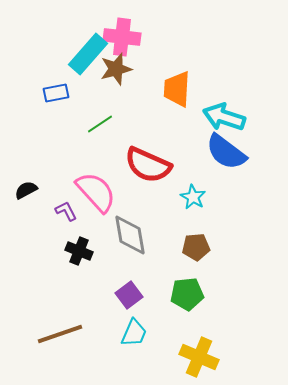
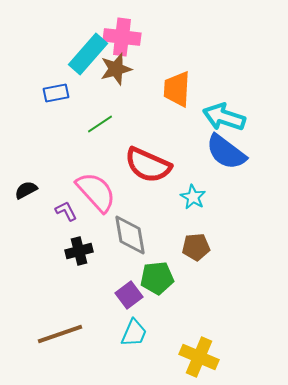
black cross: rotated 36 degrees counterclockwise
green pentagon: moved 30 px left, 16 px up
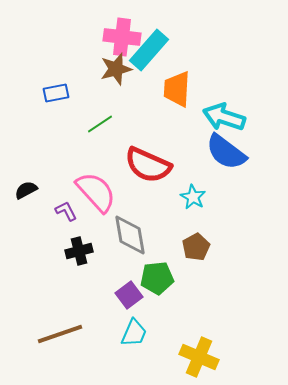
cyan rectangle: moved 61 px right, 4 px up
brown pentagon: rotated 24 degrees counterclockwise
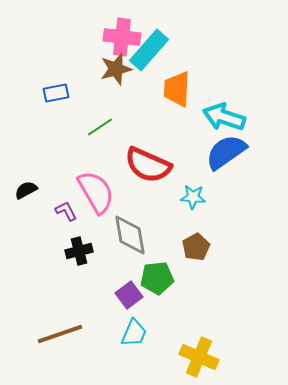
green line: moved 3 px down
blue semicircle: rotated 108 degrees clockwise
pink semicircle: rotated 12 degrees clockwise
cyan star: rotated 25 degrees counterclockwise
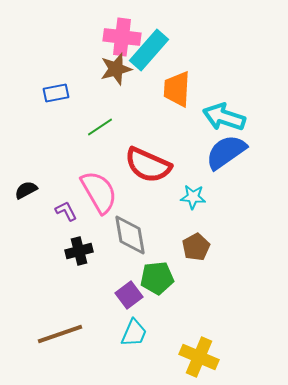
pink semicircle: moved 3 px right
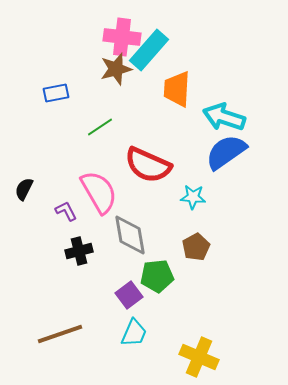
black semicircle: moved 2 px left, 1 px up; rotated 35 degrees counterclockwise
green pentagon: moved 2 px up
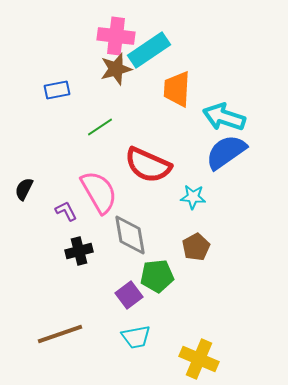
pink cross: moved 6 px left, 1 px up
cyan rectangle: rotated 15 degrees clockwise
blue rectangle: moved 1 px right, 3 px up
cyan trapezoid: moved 2 px right, 4 px down; rotated 56 degrees clockwise
yellow cross: moved 2 px down
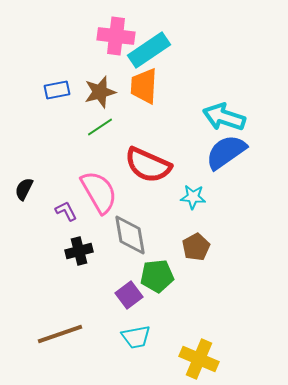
brown star: moved 16 px left, 23 px down
orange trapezoid: moved 33 px left, 3 px up
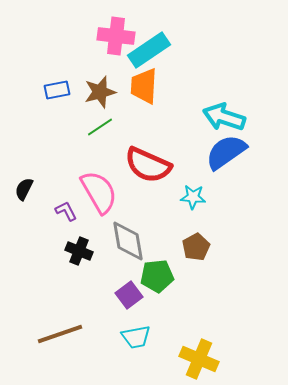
gray diamond: moved 2 px left, 6 px down
black cross: rotated 36 degrees clockwise
